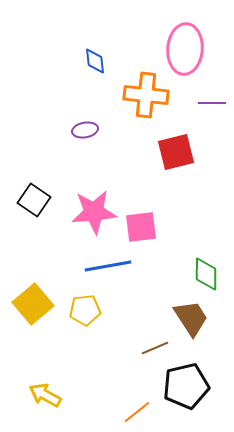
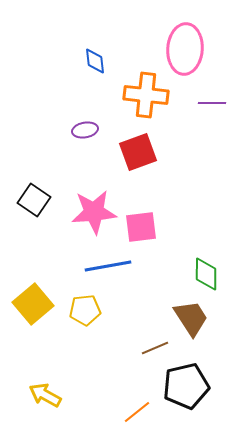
red square: moved 38 px left; rotated 6 degrees counterclockwise
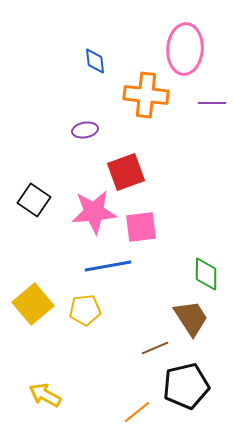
red square: moved 12 px left, 20 px down
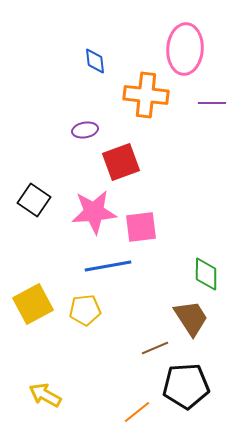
red square: moved 5 px left, 10 px up
yellow square: rotated 12 degrees clockwise
black pentagon: rotated 9 degrees clockwise
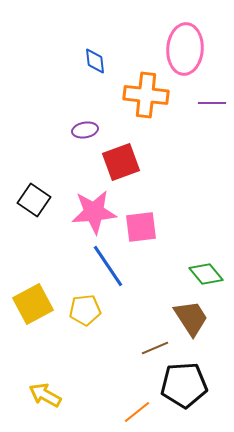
blue line: rotated 66 degrees clockwise
green diamond: rotated 40 degrees counterclockwise
black pentagon: moved 2 px left, 1 px up
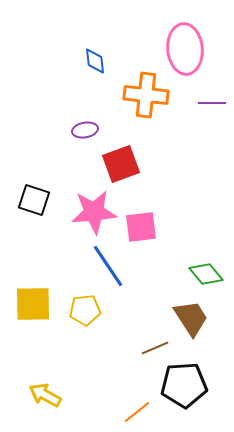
pink ellipse: rotated 9 degrees counterclockwise
red square: moved 2 px down
black square: rotated 16 degrees counterclockwise
yellow square: rotated 27 degrees clockwise
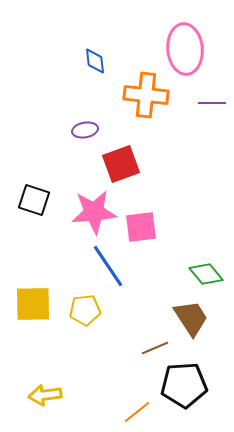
yellow arrow: rotated 36 degrees counterclockwise
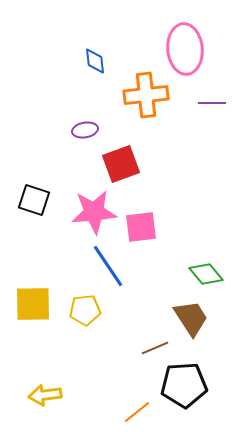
orange cross: rotated 12 degrees counterclockwise
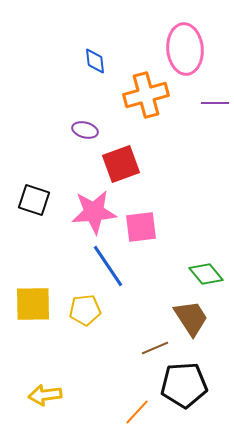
orange cross: rotated 9 degrees counterclockwise
purple line: moved 3 px right
purple ellipse: rotated 25 degrees clockwise
orange line: rotated 8 degrees counterclockwise
